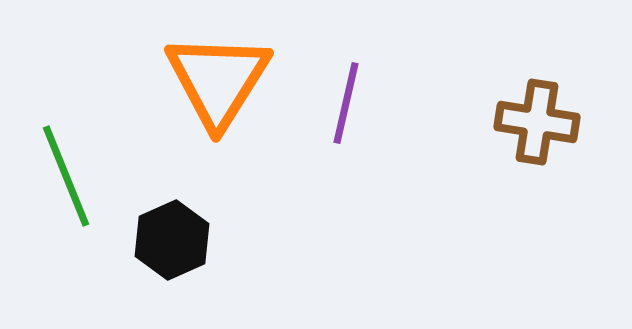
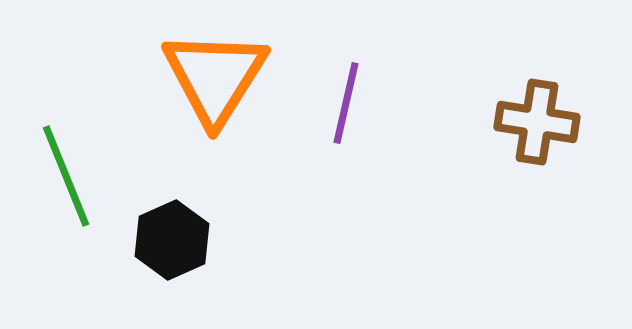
orange triangle: moved 3 px left, 3 px up
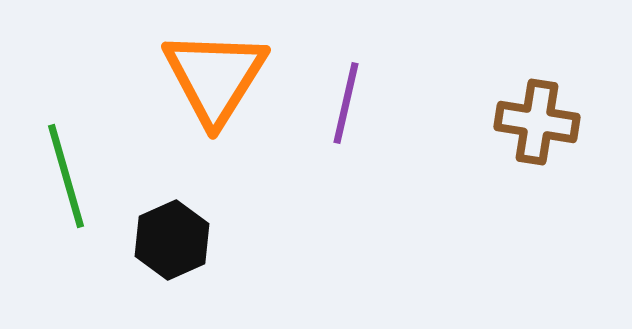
green line: rotated 6 degrees clockwise
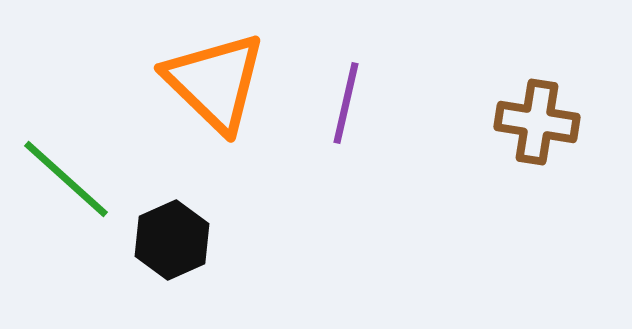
orange triangle: moved 5 px down; rotated 18 degrees counterclockwise
green line: moved 3 px down; rotated 32 degrees counterclockwise
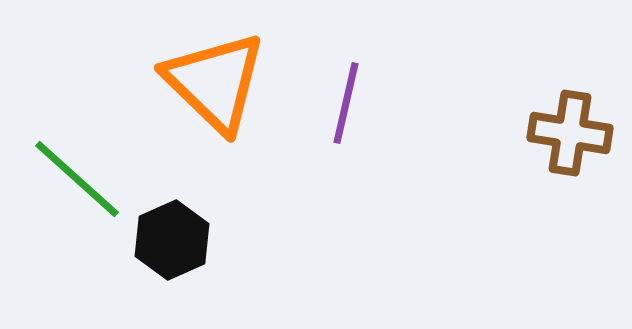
brown cross: moved 33 px right, 11 px down
green line: moved 11 px right
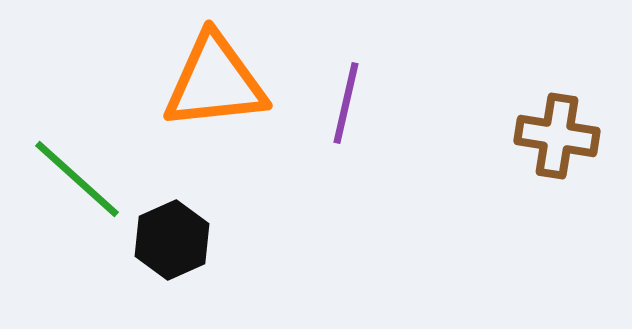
orange triangle: rotated 50 degrees counterclockwise
brown cross: moved 13 px left, 3 px down
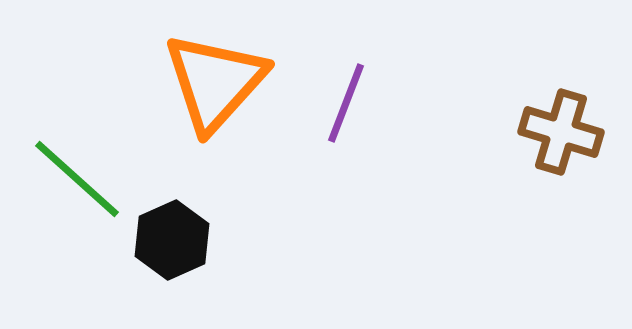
orange triangle: rotated 42 degrees counterclockwise
purple line: rotated 8 degrees clockwise
brown cross: moved 4 px right, 4 px up; rotated 8 degrees clockwise
